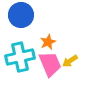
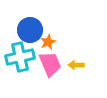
blue circle: moved 9 px right, 15 px down
yellow arrow: moved 6 px right, 4 px down; rotated 35 degrees clockwise
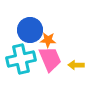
orange star: moved 2 px up; rotated 28 degrees clockwise
cyan cross: moved 1 px right, 2 px down
pink trapezoid: moved 5 px up
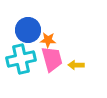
blue circle: moved 2 px left
pink trapezoid: moved 2 px right; rotated 8 degrees clockwise
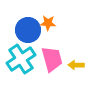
orange star: moved 17 px up
cyan cross: rotated 20 degrees counterclockwise
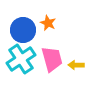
orange star: rotated 21 degrees clockwise
blue circle: moved 5 px left
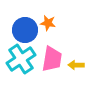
orange star: rotated 14 degrees counterclockwise
blue circle: moved 2 px right
pink trapezoid: rotated 24 degrees clockwise
